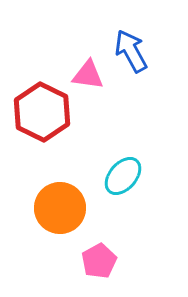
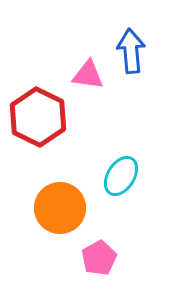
blue arrow: rotated 24 degrees clockwise
red hexagon: moved 4 px left, 5 px down
cyan ellipse: moved 2 px left; rotated 9 degrees counterclockwise
pink pentagon: moved 3 px up
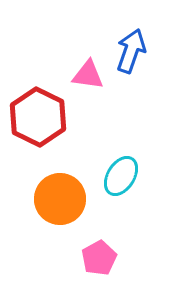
blue arrow: rotated 24 degrees clockwise
orange circle: moved 9 px up
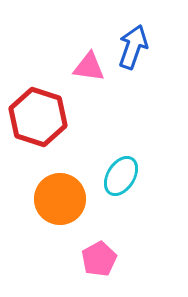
blue arrow: moved 2 px right, 4 px up
pink triangle: moved 1 px right, 8 px up
red hexagon: rotated 8 degrees counterclockwise
pink pentagon: moved 1 px down
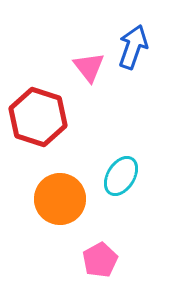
pink triangle: rotated 44 degrees clockwise
pink pentagon: moved 1 px right, 1 px down
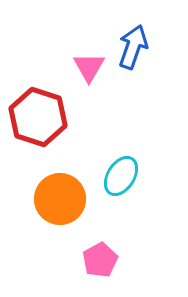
pink triangle: rotated 8 degrees clockwise
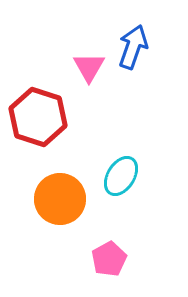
pink pentagon: moved 9 px right, 1 px up
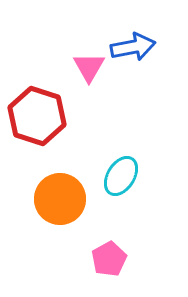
blue arrow: rotated 60 degrees clockwise
red hexagon: moved 1 px left, 1 px up
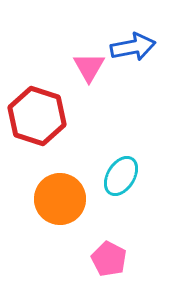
pink pentagon: rotated 16 degrees counterclockwise
